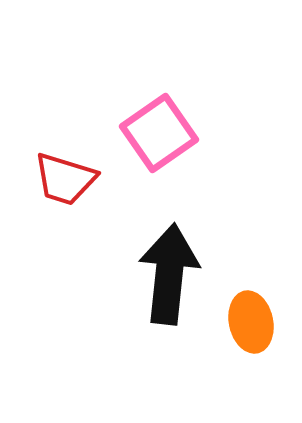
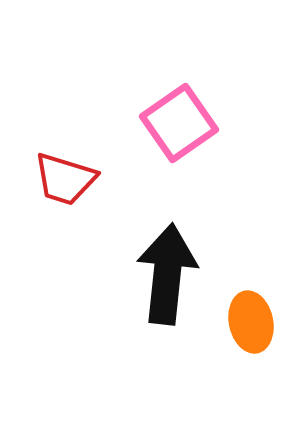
pink square: moved 20 px right, 10 px up
black arrow: moved 2 px left
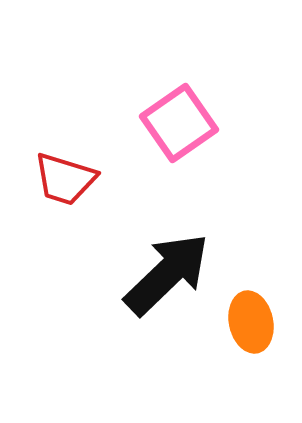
black arrow: rotated 40 degrees clockwise
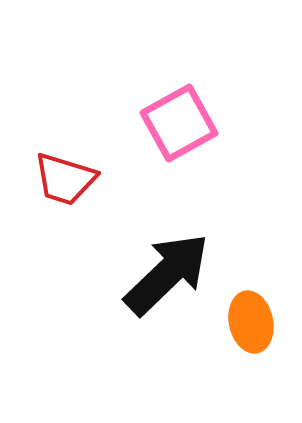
pink square: rotated 6 degrees clockwise
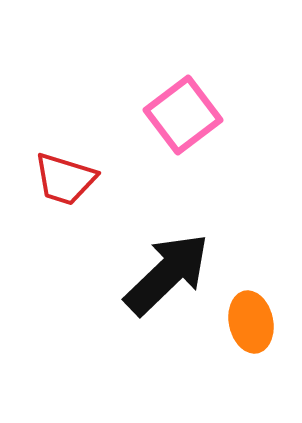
pink square: moved 4 px right, 8 px up; rotated 8 degrees counterclockwise
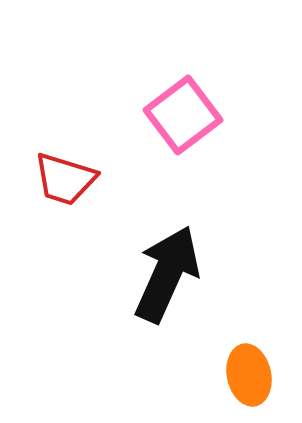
black arrow: rotated 22 degrees counterclockwise
orange ellipse: moved 2 px left, 53 px down
